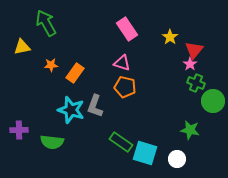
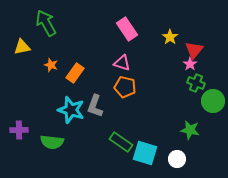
orange star: rotated 24 degrees clockwise
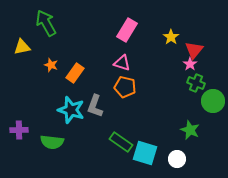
pink rectangle: moved 1 px down; rotated 65 degrees clockwise
yellow star: moved 1 px right
green star: rotated 12 degrees clockwise
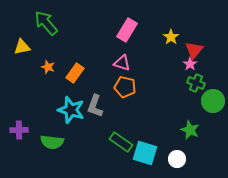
green arrow: rotated 12 degrees counterclockwise
orange star: moved 3 px left, 2 px down
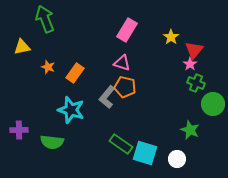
green arrow: moved 1 px left, 4 px up; rotated 20 degrees clockwise
green circle: moved 3 px down
gray L-shape: moved 12 px right, 9 px up; rotated 20 degrees clockwise
green rectangle: moved 2 px down
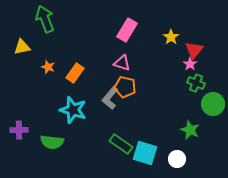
gray L-shape: moved 3 px right, 1 px down
cyan star: moved 2 px right
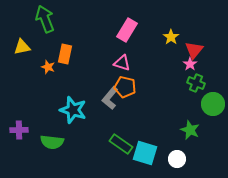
orange rectangle: moved 10 px left, 19 px up; rotated 24 degrees counterclockwise
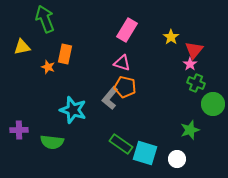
green star: rotated 30 degrees clockwise
